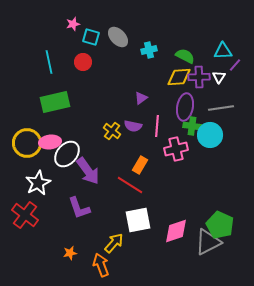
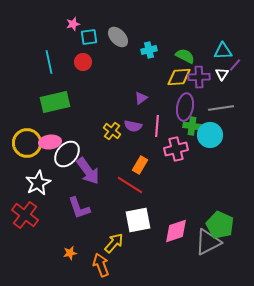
cyan square: moved 2 px left; rotated 24 degrees counterclockwise
white triangle: moved 3 px right, 3 px up
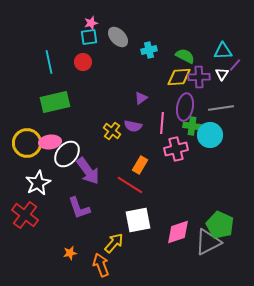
pink star: moved 18 px right, 1 px up
pink line: moved 5 px right, 3 px up
pink diamond: moved 2 px right, 1 px down
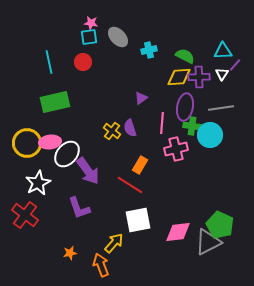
pink star: rotated 24 degrees clockwise
purple semicircle: moved 3 px left, 2 px down; rotated 60 degrees clockwise
pink diamond: rotated 12 degrees clockwise
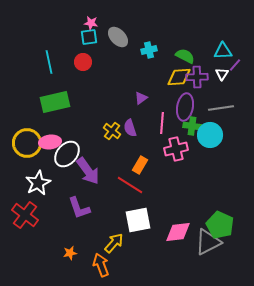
purple cross: moved 2 px left
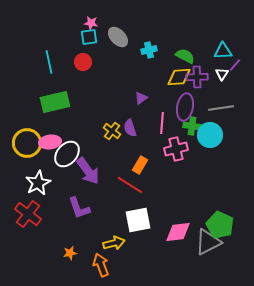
red cross: moved 3 px right, 1 px up
yellow arrow: rotated 35 degrees clockwise
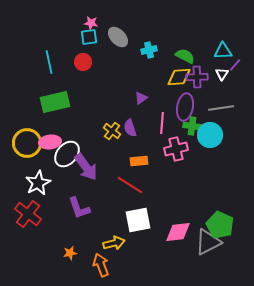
orange rectangle: moved 1 px left, 4 px up; rotated 54 degrees clockwise
purple arrow: moved 2 px left, 4 px up
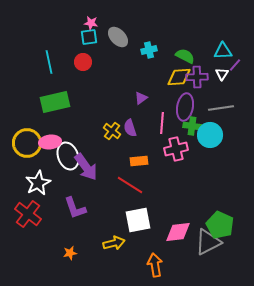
white ellipse: moved 1 px right, 2 px down; rotated 60 degrees counterclockwise
purple L-shape: moved 4 px left
orange arrow: moved 54 px right; rotated 10 degrees clockwise
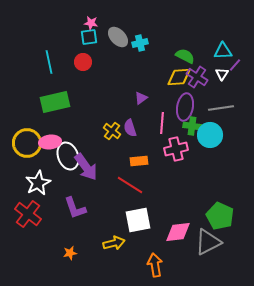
cyan cross: moved 9 px left, 7 px up
purple cross: rotated 35 degrees clockwise
green pentagon: moved 9 px up
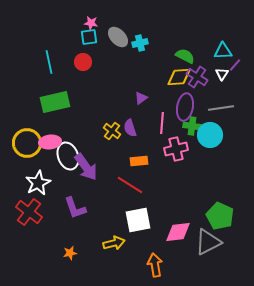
red cross: moved 1 px right, 2 px up
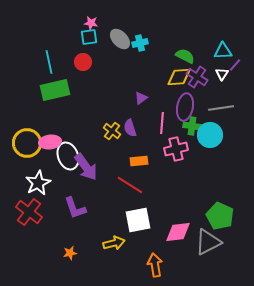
gray ellipse: moved 2 px right, 2 px down
green rectangle: moved 12 px up
